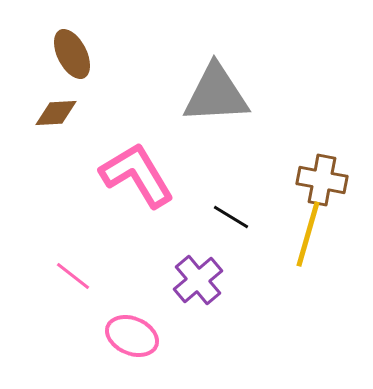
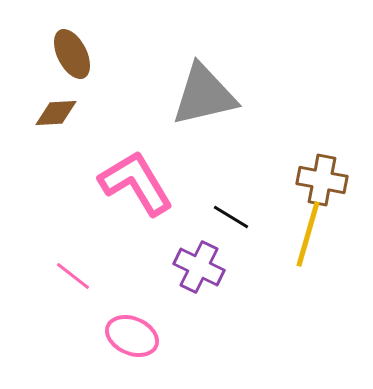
gray triangle: moved 12 px left, 1 px down; rotated 10 degrees counterclockwise
pink L-shape: moved 1 px left, 8 px down
purple cross: moved 1 px right, 13 px up; rotated 24 degrees counterclockwise
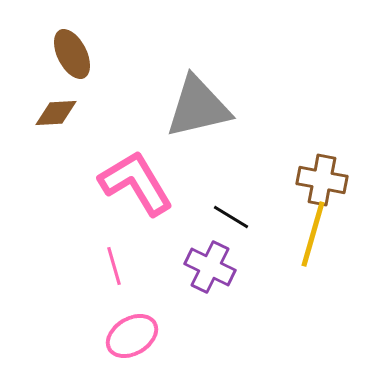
gray triangle: moved 6 px left, 12 px down
yellow line: moved 5 px right
purple cross: moved 11 px right
pink line: moved 41 px right, 10 px up; rotated 36 degrees clockwise
pink ellipse: rotated 54 degrees counterclockwise
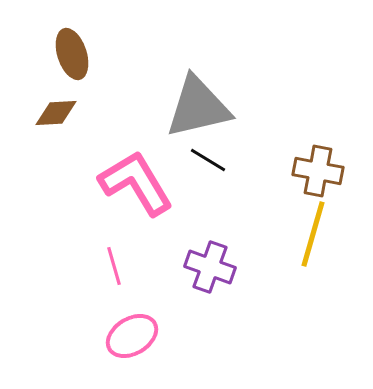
brown ellipse: rotated 9 degrees clockwise
brown cross: moved 4 px left, 9 px up
black line: moved 23 px left, 57 px up
purple cross: rotated 6 degrees counterclockwise
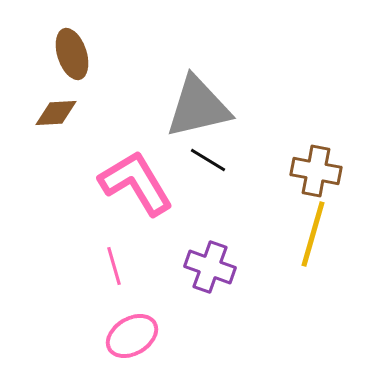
brown cross: moved 2 px left
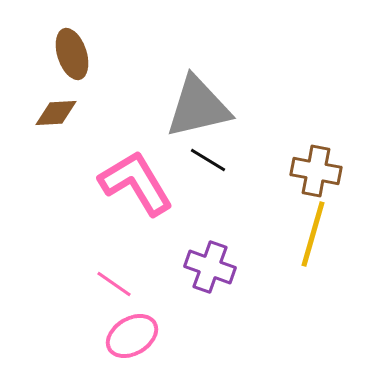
pink line: moved 18 px down; rotated 39 degrees counterclockwise
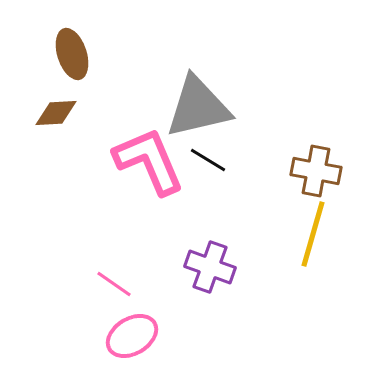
pink L-shape: moved 13 px right, 22 px up; rotated 8 degrees clockwise
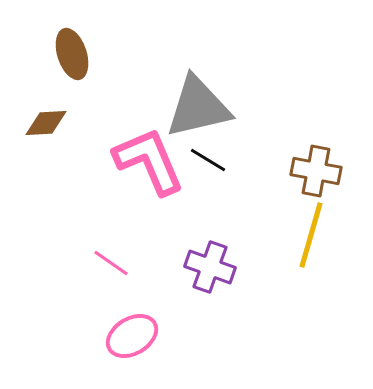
brown diamond: moved 10 px left, 10 px down
yellow line: moved 2 px left, 1 px down
pink line: moved 3 px left, 21 px up
